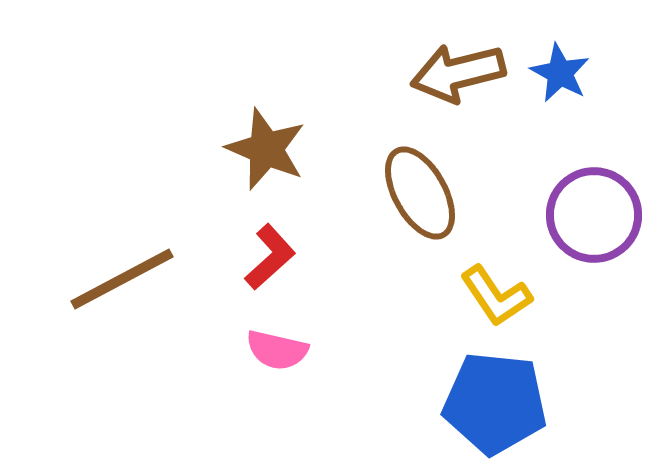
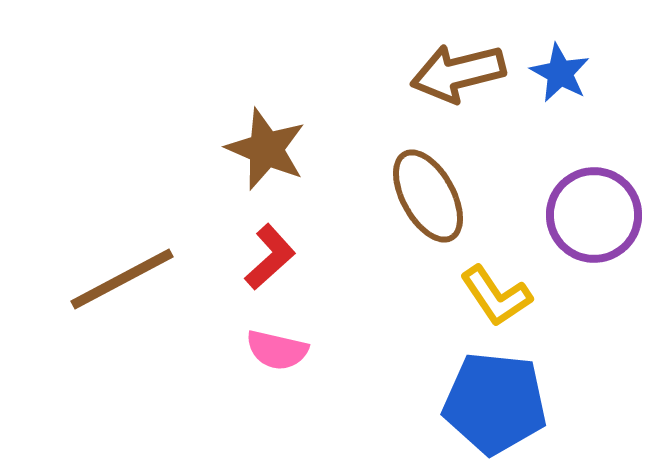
brown ellipse: moved 8 px right, 3 px down
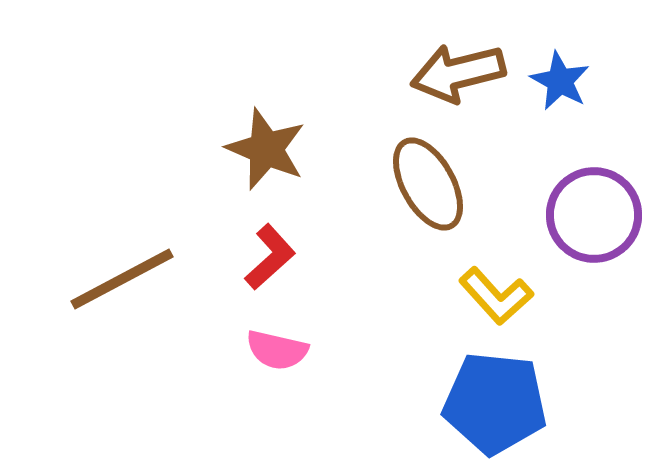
blue star: moved 8 px down
brown ellipse: moved 12 px up
yellow L-shape: rotated 8 degrees counterclockwise
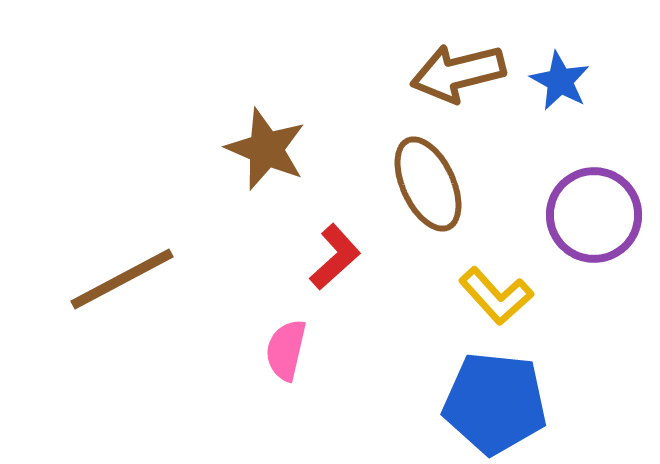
brown ellipse: rotated 4 degrees clockwise
red L-shape: moved 65 px right
pink semicircle: moved 9 px right; rotated 90 degrees clockwise
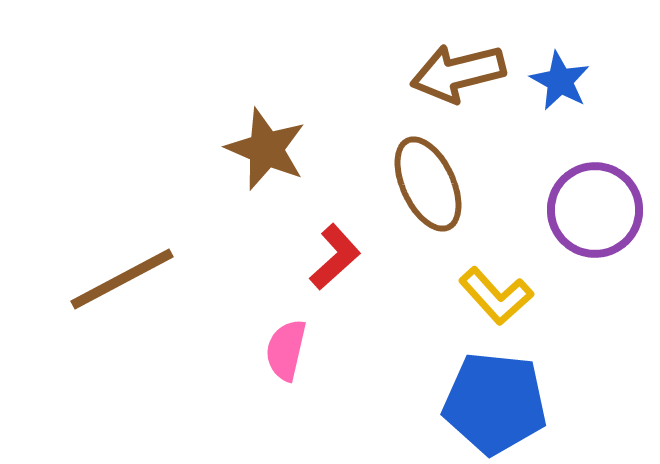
purple circle: moved 1 px right, 5 px up
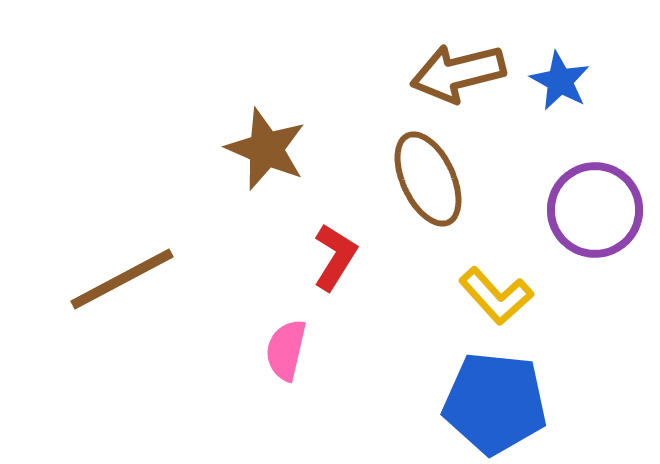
brown ellipse: moved 5 px up
red L-shape: rotated 16 degrees counterclockwise
